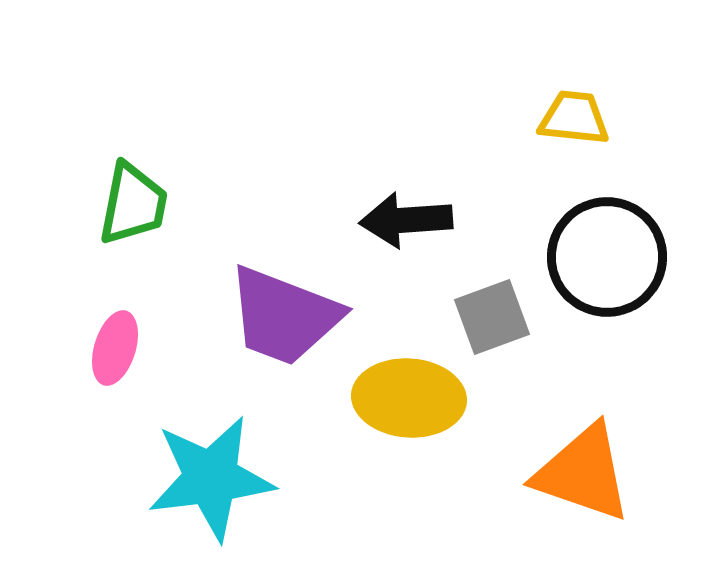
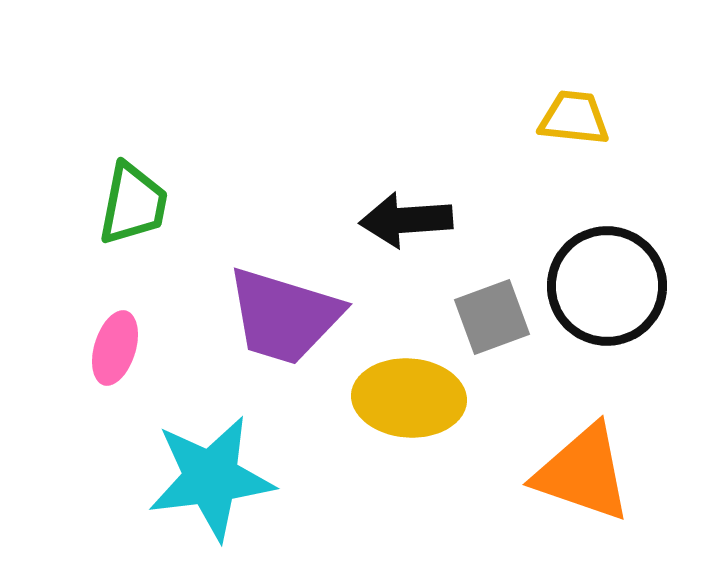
black circle: moved 29 px down
purple trapezoid: rotated 4 degrees counterclockwise
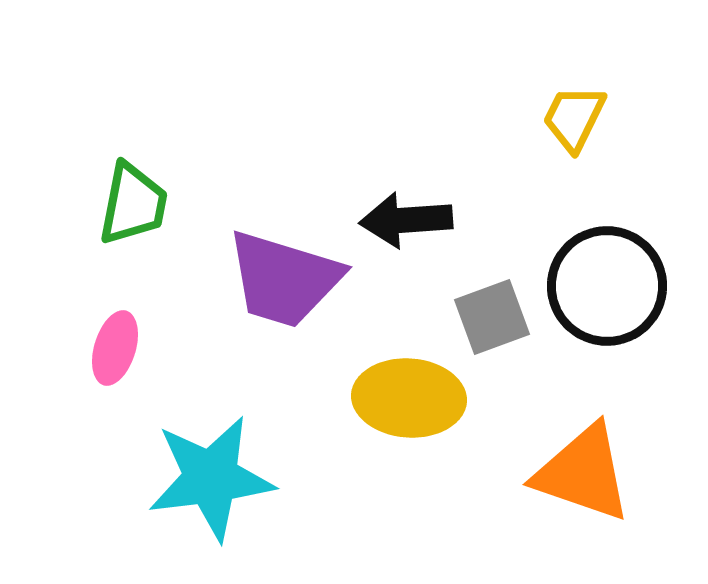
yellow trapezoid: rotated 70 degrees counterclockwise
purple trapezoid: moved 37 px up
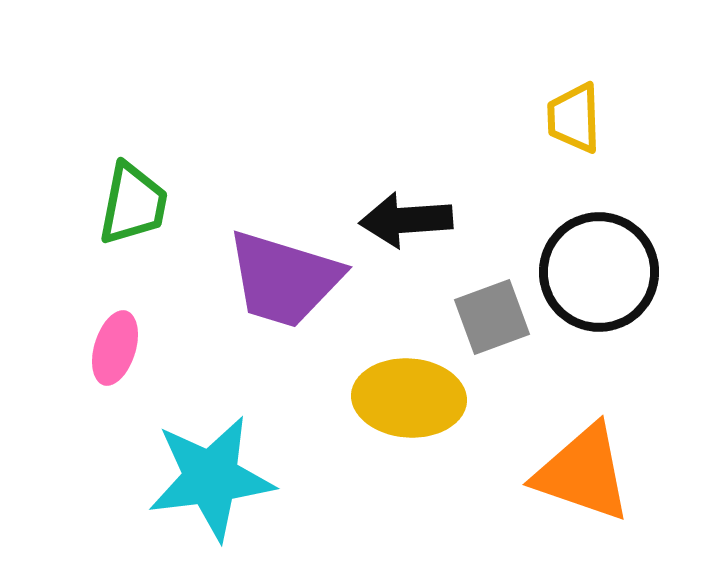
yellow trapezoid: rotated 28 degrees counterclockwise
black circle: moved 8 px left, 14 px up
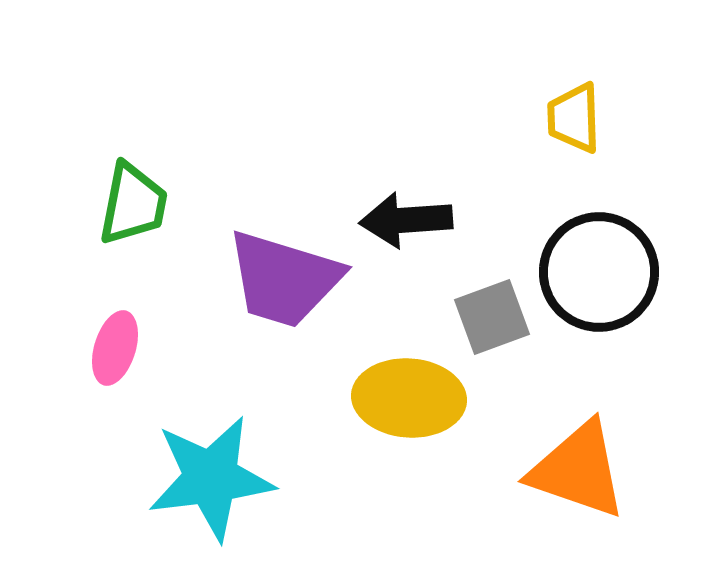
orange triangle: moved 5 px left, 3 px up
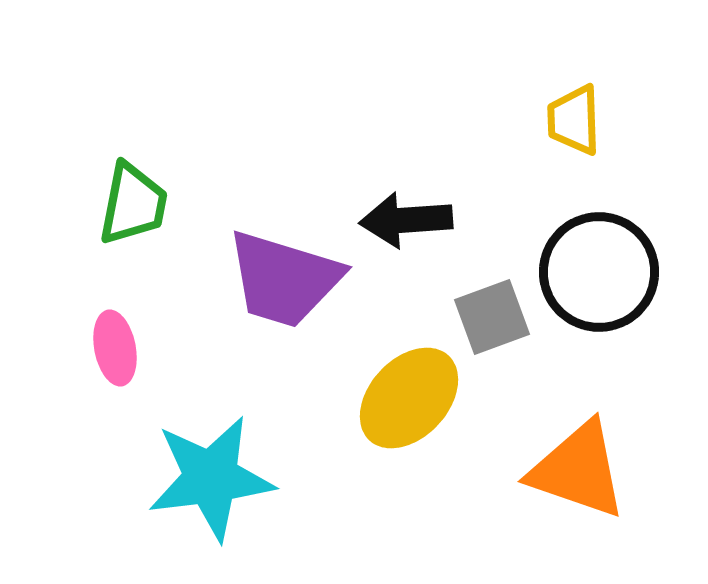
yellow trapezoid: moved 2 px down
pink ellipse: rotated 28 degrees counterclockwise
yellow ellipse: rotated 51 degrees counterclockwise
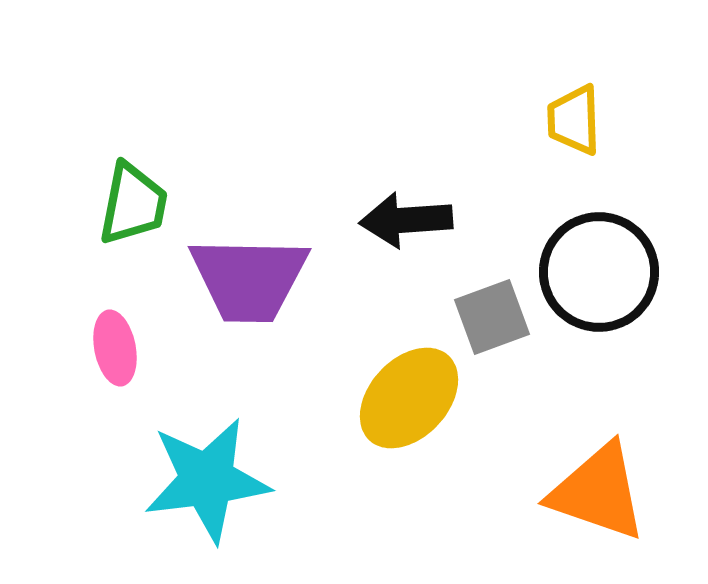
purple trapezoid: moved 35 px left; rotated 16 degrees counterclockwise
orange triangle: moved 20 px right, 22 px down
cyan star: moved 4 px left, 2 px down
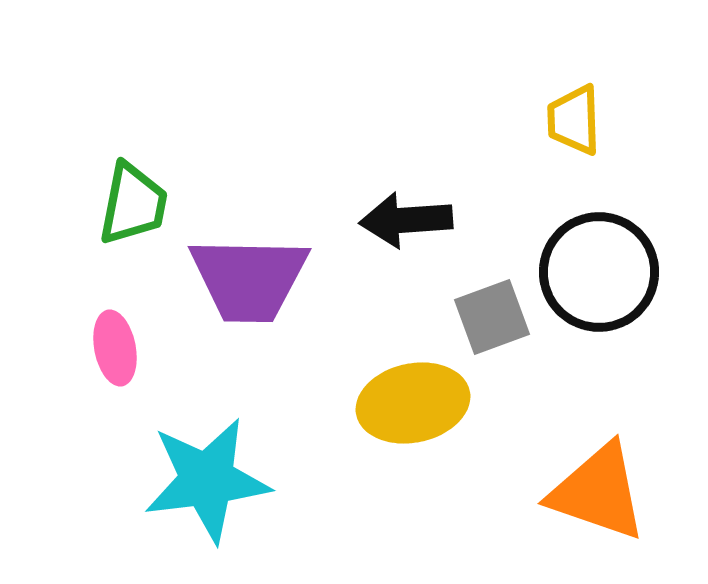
yellow ellipse: moved 4 px right, 5 px down; rotated 35 degrees clockwise
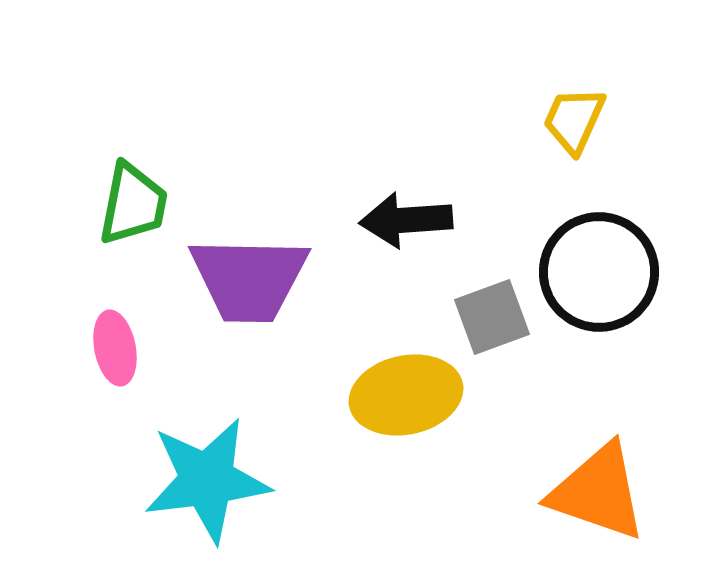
yellow trapezoid: rotated 26 degrees clockwise
yellow ellipse: moved 7 px left, 8 px up
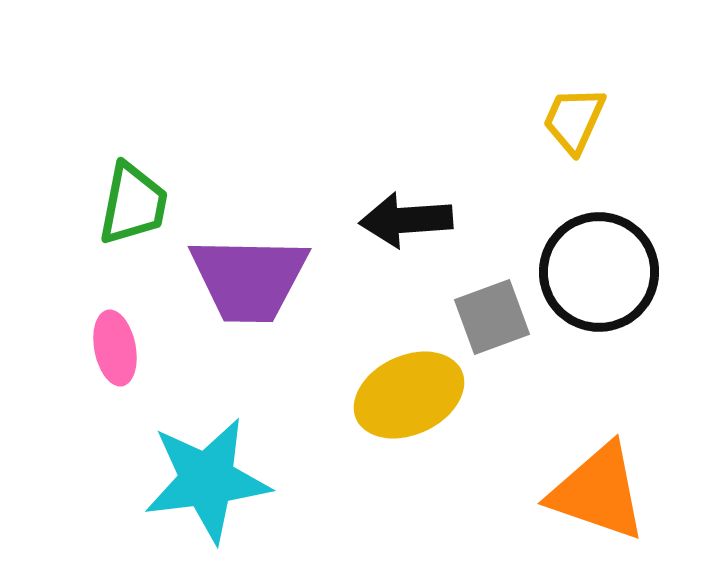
yellow ellipse: moved 3 px right; rotated 13 degrees counterclockwise
